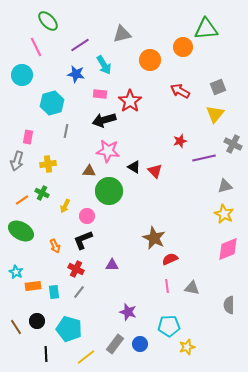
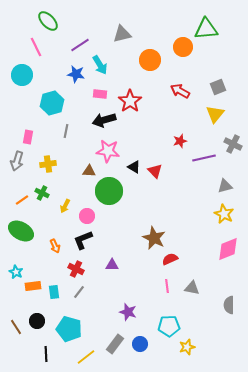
cyan arrow at (104, 65): moved 4 px left
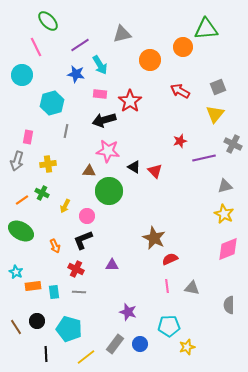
gray line at (79, 292): rotated 56 degrees clockwise
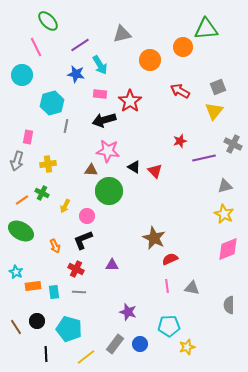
yellow triangle at (215, 114): moved 1 px left, 3 px up
gray line at (66, 131): moved 5 px up
brown triangle at (89, 171): moved 2 px right, 1 px up
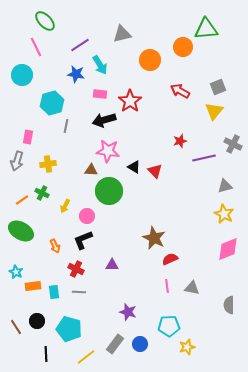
green ellipse at (48, 21): moved 3 px left
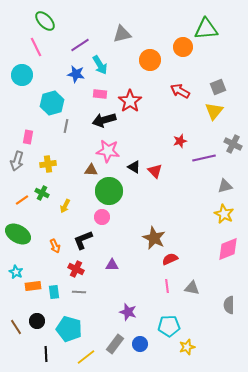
pink circle at (87, 216): moved 15 px right, 1 px down
green ellipse at (21, 231): moved 3 px left, 3 px down
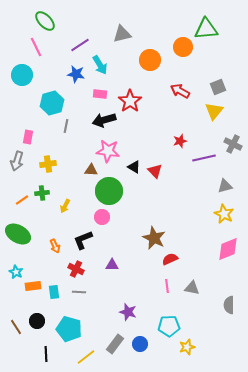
green cross at (42, 193): rotated 32 degrees counterclockwise
